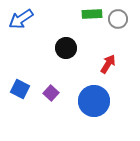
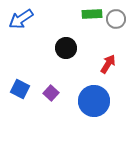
gray circle: moved 2 px left
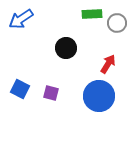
gray circle: moved 1 px right, 4 px down
purple square: rotated 28 degrees counterclockwise
blue circle: moved 5 px right, 5 px up
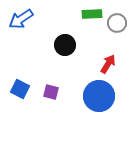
black circle: moved 1 px left, 3 px up
purple square: moved 1 px up
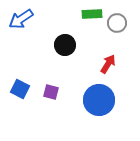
blue circle: moved 4 px down
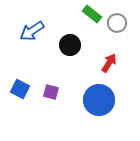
green rectangle: rotated 42 degrees clockwise
blue arrow: moved 11 px right, 12 px down
black circle: moved 5 px right
red arrow: moved 1 px right, 1 px up
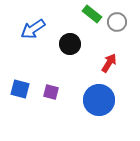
gray circle: moved 1 px up
blue arrow: moved 1 px right, 2 px up
black circle: moved 1 px up
blue square: rotated 12 degrees counterclockwise
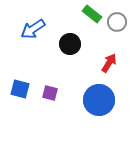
purple square: moved 1 px left, 1 px down
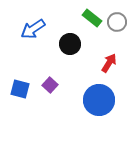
green rectangle: moved 4 px down
purple square: moved 8 px up; rotated 28 degrees clockwise
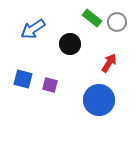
purple square: rotated 28 degrees counterclockwise
blue square: moved 3 px right, 10 px up
